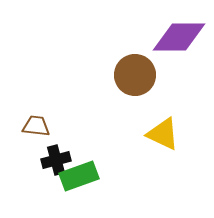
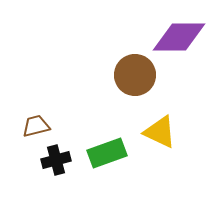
brown trapezoid: rotated 20 degrees counterclockwise
yellow triangle: moved 3 px left, 2 px up
green rectangle: moved 28 px right, 23 px up
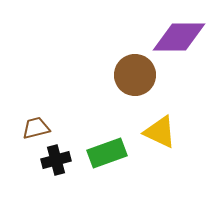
brown trapezoid: moved 2 px down
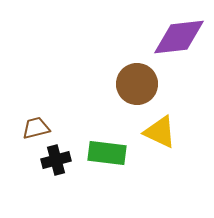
purple diamond: rotated 6 degrees counterclockwise
brown circle: moved 2 px right, 9 px down
green rectangle: rotated 27 degrees clockwise
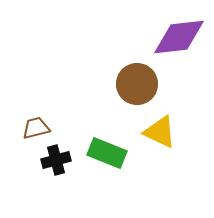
green rectangle: rotated 15 degrees clockwise
